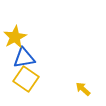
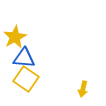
blue triangle: rotated 15 degrees clockwise
yellow arrow: rotated 119 degrees counterclockwise
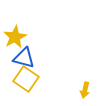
blue triangle: rotated 10 degrees clockwise
yellow arrow: moved 2 px right, 1 px down
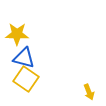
yellow star: moved 2 px right, 3 px up; rotated 30 degrees clockwise
yellow arrow: moved 4 px right, 2 px down; rotated 35 degrees counterclockwise
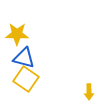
yellow arrow: rotated 21 degrees clockwise
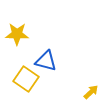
blue triangle: moved 22 px right, 3 px down
yellow arrow: moved 2 px right; rotated 133 degrees counterclockwise
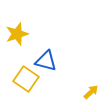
yellow star: rotated 20 degrees counterclockwise
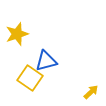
blue triangle: rotated 30 degrees counterclockwise
yellow square: moved 4 px right, 1 px up
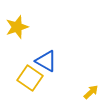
yellow star: moved 7 px up
blue triangle: rotated 45 degrees clockwise
